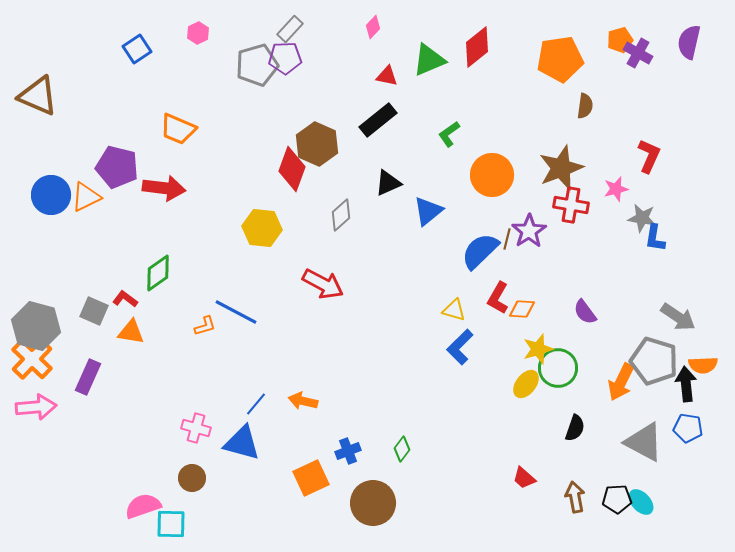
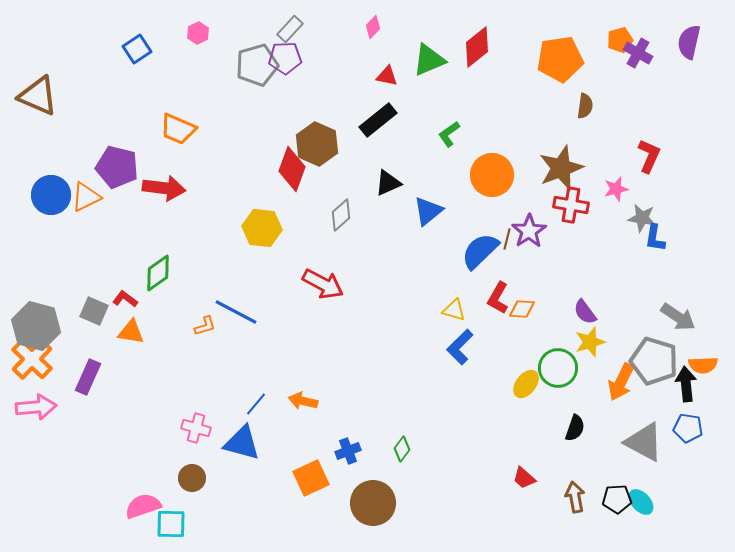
yellow star at (538, 349): moved 52 px right, 7 px up
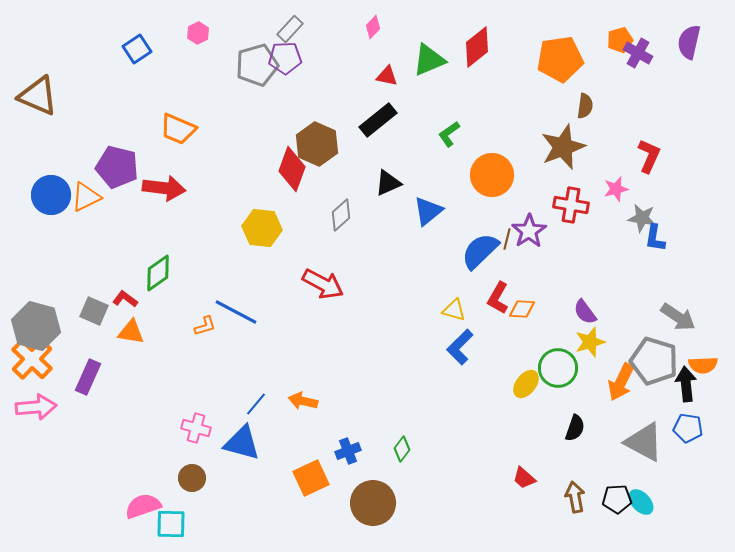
brown star at (561, 168): moved 2 px right, 21 px up
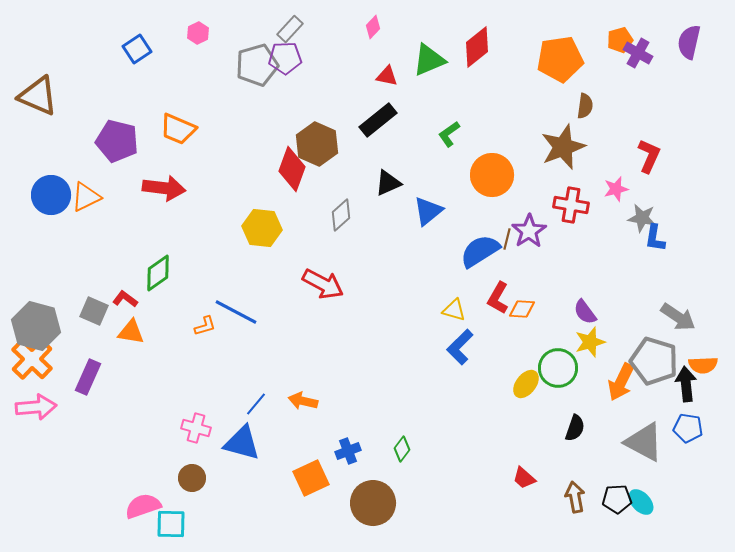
purple pentagon at (117, 167): moved 26 px up
blue semicircle at (480, 251): rotated 12 degrees clockwise
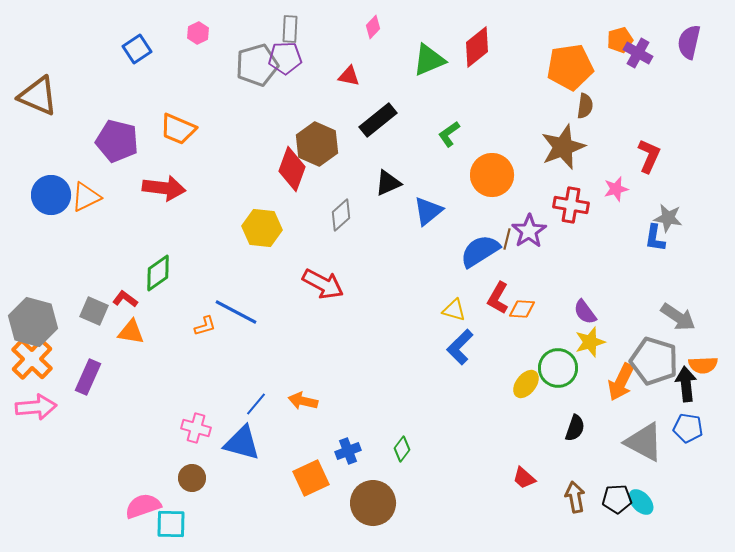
gray rectangle at (290, 29): rotated 40 degrees counterclockwise
orange pentagon at (560, 59): moved 10 px right, 8 px down
red triangle at (387, 76): moved 38 px left
gray star at (642, 218): moved 26 px right
gray hexagon at (36, 326): moved 3 px left, 4 px up
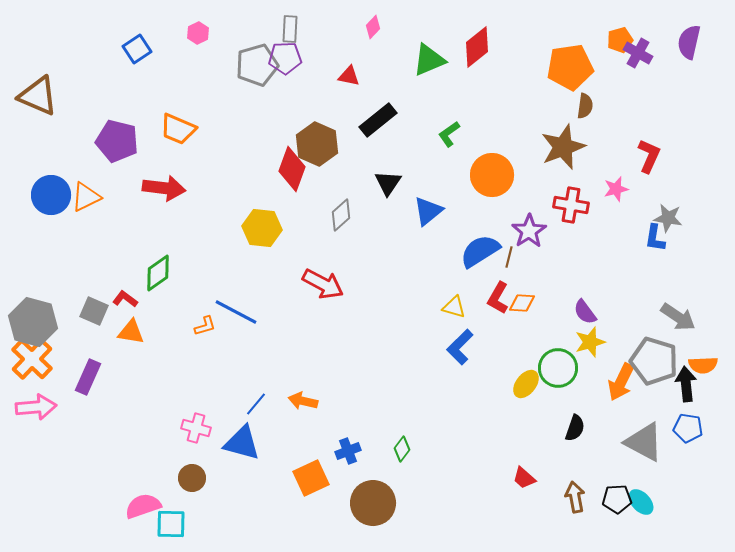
black triangle at (388, 183): rotated 32 degrees counterclockwise
brown line at (507, 239): moved 2 px right, 18 px down
orange diamond at (522, 309): moved 6 px up
yellow triangle at (454, 310): moved 3 px up
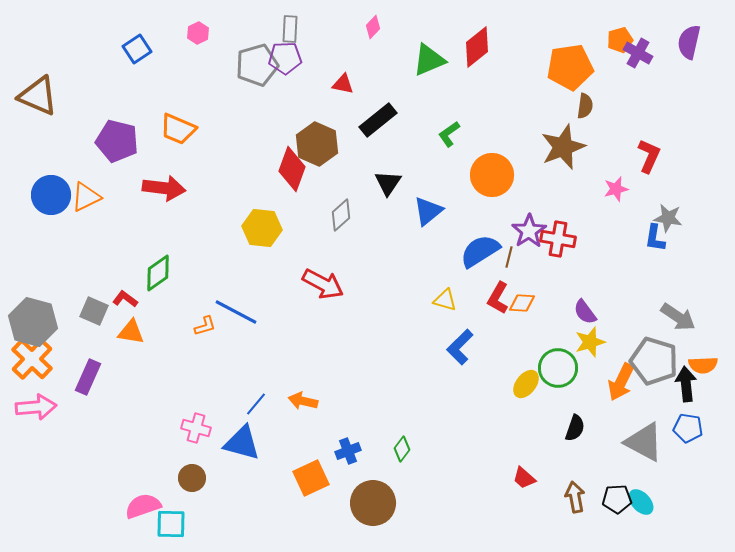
red triangle at (349, 76): moved 6 px left, 8 px down
red cross at (571, 205): moved 13 px left, 34 px down
yellow triangle at (454, 307): moved 9 px left, 7 px up
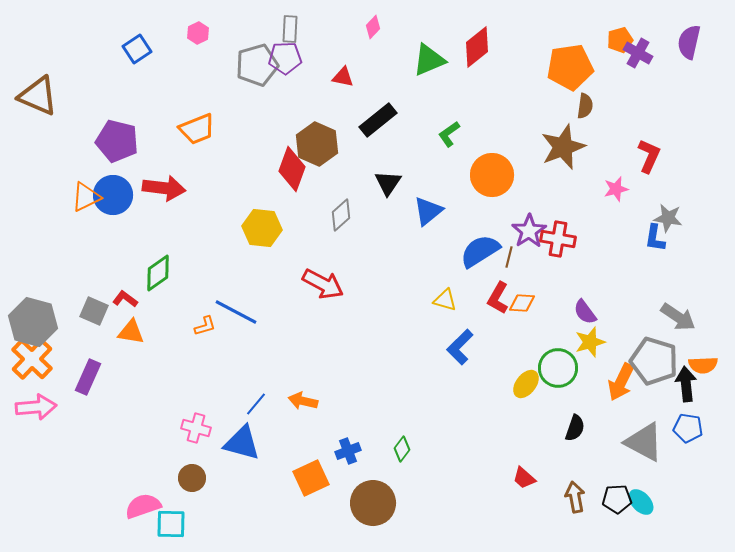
red triangle at (343, 84): moved 7 px up
orange trapezoid at (178, 129): moved 19 px right; rotated 45 degrees counterclockwise
blue circle at (51, 195): moved 62 px right
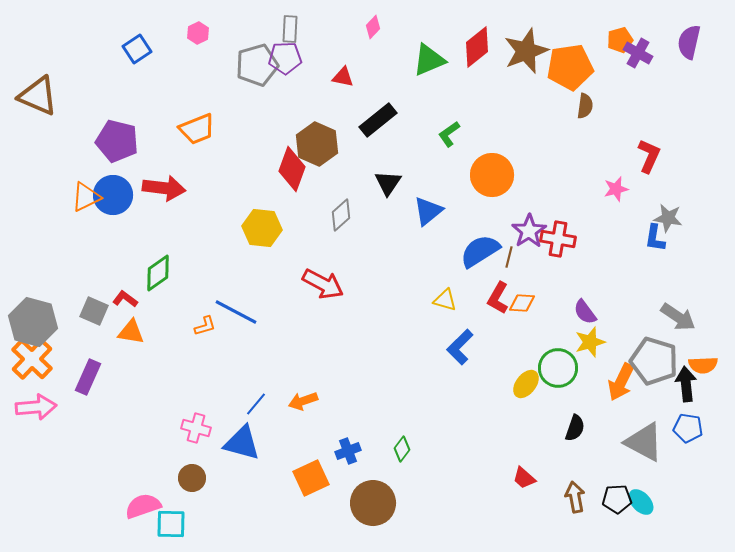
brown star at (563, 147): moved 37 px left, 96 px up
orange arrow at (303, 401): rotated 32 degrees counterclockwise
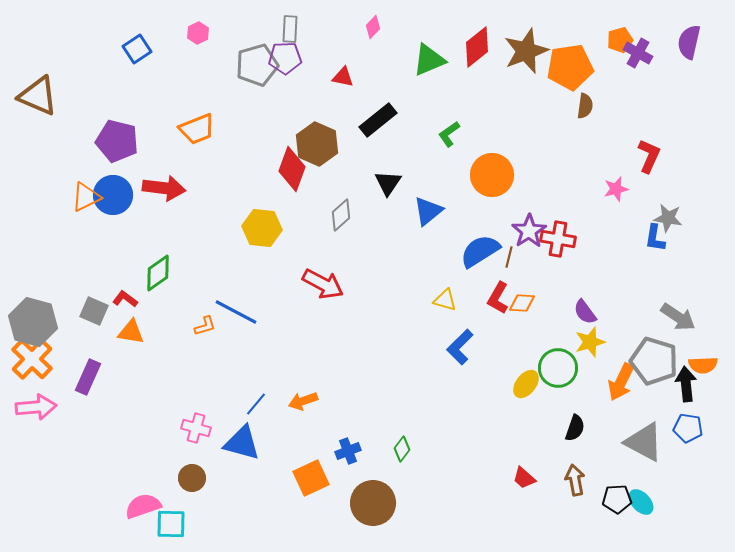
brown arrow at (575, 497): moved 17 px up
